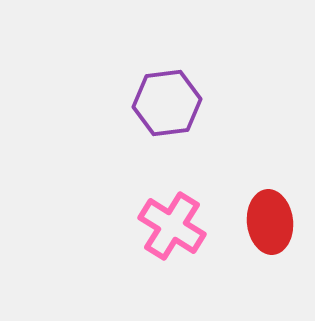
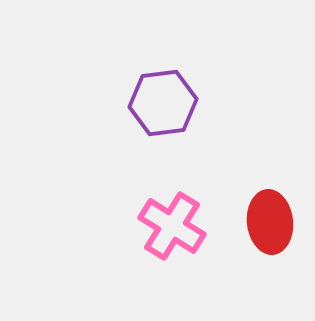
purple hexagon: moved 4 px left
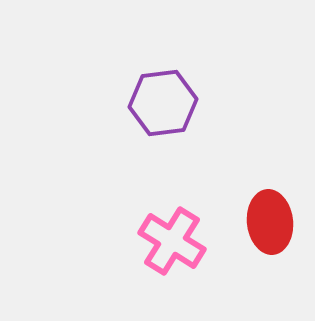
pink cross: moved 15 px down
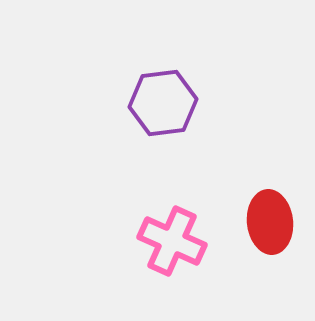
pink cross: rotated 8 degrees counterclockwise
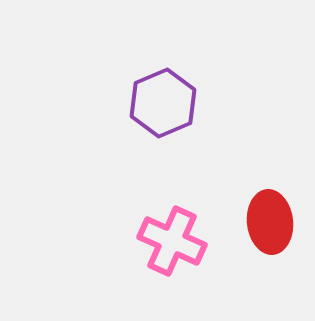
purple hexagon: rotated 16 degrees counterclockwise
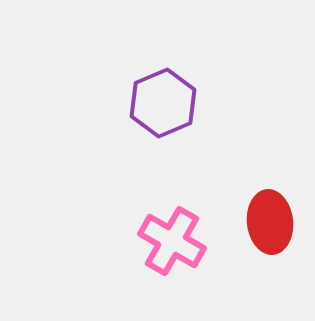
pink cross: rotated 6 degrees clockwise
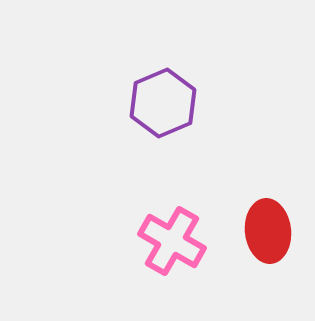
red ellipse: moved 2 px left, 9 px down
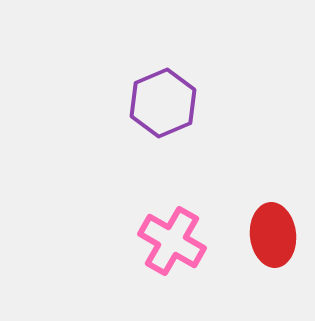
red ellipse: moved 5 px right, 4 px down
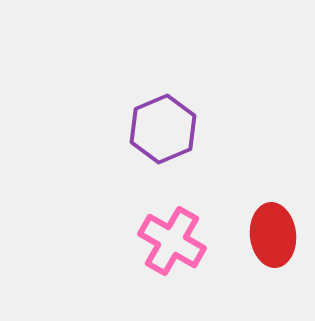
purple hexagon: moved 26 px down
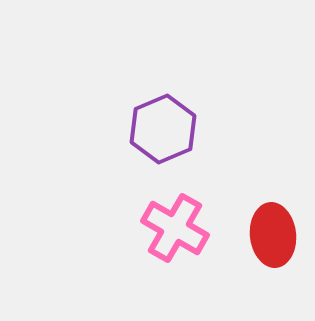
pink cross: moved 3 px right, 13 px up
